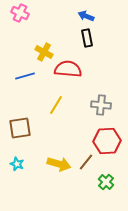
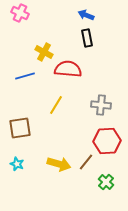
blue arrow: moved 1 px up
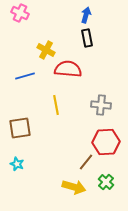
blue arrow: rotated 84 degrees clockwise
yellow cross: moved 2 px right, 2 px up
yellow line: rotated 42 degrees counterclockwise
red hexagon: moved 1 px left, 1 px down
yellow arrow: moved 15 px right, 23 px down
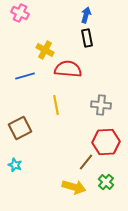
yellow cross: moved 1 px left
brown square: rotated 20 degrees counterclockwise
cyan star: moved 2 px left, 1 px down
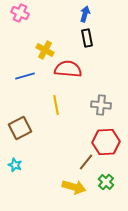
blue arrow: moved 1 px left, 1 px up
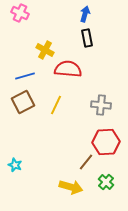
yellow line: rotated 36 degrees clockwise
brown square: moved 3 px right, 26 px up
yellow arrow: moved 3 px left
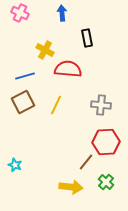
blue arrow: moved 23 px left, 1 px up; rotated 21 degrees counterclockwise
yellow arrow: rotated 10 degrees counterclockwise
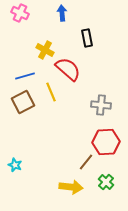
red semicircle: rotated 36 degrees clockwise
yellow line: moved 5 px left, 13 px up; rotated 48 degrees counterclockwise
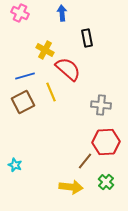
brown line: moved 1 px left, 1 px up
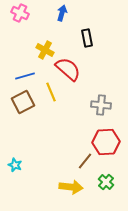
blue arrow: rotated 21 degrees clockwise
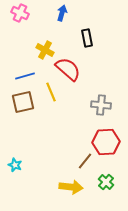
brown square: rotated 15 degrees clockwise
